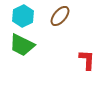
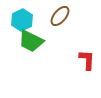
cyan hexagon: moved 1 px left, 4 px down
green trapezoid: moved 9 px right, 4 px up
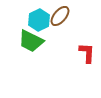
cyan hexagon: moved 17 px right
red L-shape: moved 7 px up
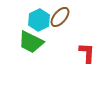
brown ellipse: moved 1 px down
green trapezoid: moved 1 px down
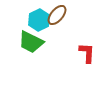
brown ellipse: moved 3 px left, 2 px up
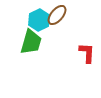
green trapezoid: rotated 100 degrees counterclockwise
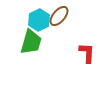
brown ellipse: moved 2 px right, 1 px down
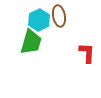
brown ellipse: rotated 50 degrees counterclockwise
